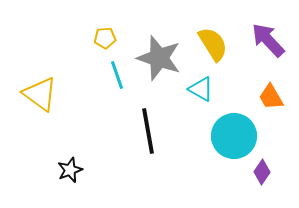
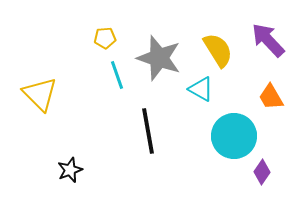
yellow semicircle: moved 5 px right, 6 px down
yellow triangle: rotated 9 degrees clockwise
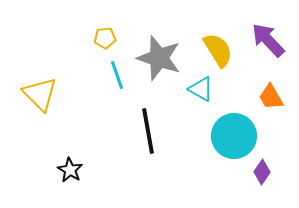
black star: rotated 20 degrees counterclockwise
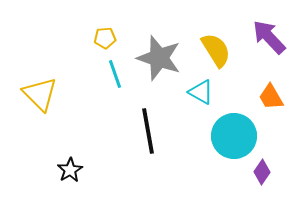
purple arrow: moved 1 px right, 3 px up
yellow semicircle: moved 2 px left
cyan line: moved 2 px left, 1 px up
cyan triangle: moved 3 px down
black star: rotated 10 degrees clockwise
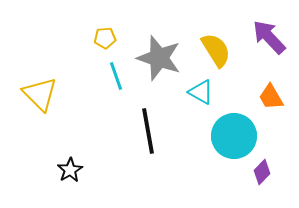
cyan line: moved 1 px right, 2 px down
purple diamond: rotated 10 degrees clockwise
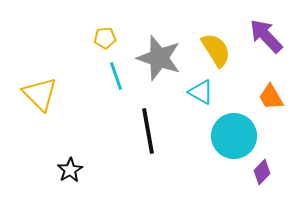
purple arrow: moved 3 px left, 1 px up
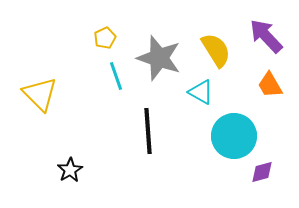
yellow pentagon: rotated 20 degrees counterclockwise
orange trapezoid: moved 1 px left, 12 px up
black line: rotated 6 degrees clockwise
purple diamond: rotated 30 degrees clockwise
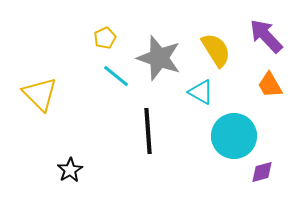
cyan line: rotated 32 degrees counterclockwise
